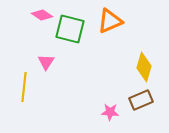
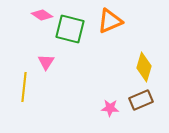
pink star: moved 4 px up
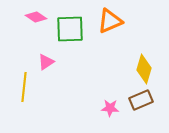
pink diamond: moved 6 px left, 2 px down
green square: rotated 16 degrees counterclockwise
pink triangle: rotated 24 degrees clockwise
yellow diamond: moved 2 px down
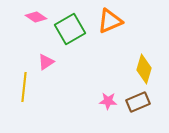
green square: rotated 28 degrees counterclockwise
brown rectangle: moved 3 px left, 2 px down
pink star: moved 2 px left, 7 px up
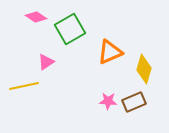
orange triangle: moved 31 px down
yellow line: moved 1 px up; rotated 72 degrees clockwise
brown rectangle: moved 4 px left
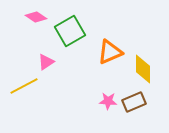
green square: moved 2 px down
yellow diamond: moved 1 px left; rotated 16 degrees counterclockwise
yellow line: rotated 16 degrees counterclockwise
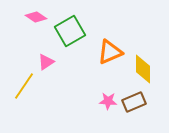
yellow line: rotated 28 degrees counterclockwise
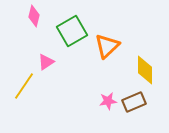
pink diamond: moved 2 px left, 1 px up; rotated 70 degrees clockwise
green square: moved 2 px right
orange triangle: moved 3 px left, 6 px up; rotated 20 degrees counterclockwise
yellow diamond: moved 2 px right, 1 px down
pink star: rotated 12 degrees counterclockwise
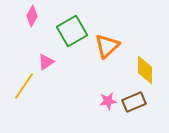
pink diamond: moved 2 px left; rotated 15 degrees clockwise
